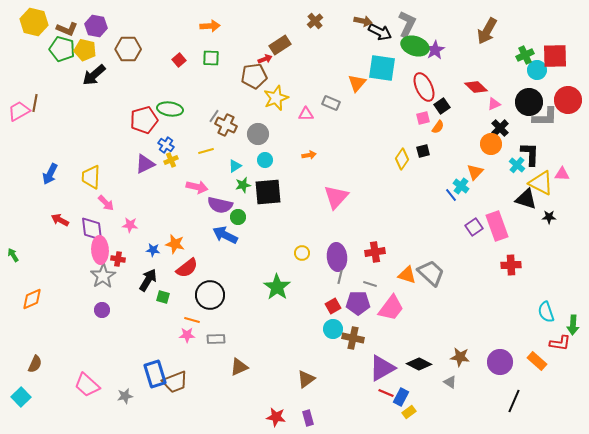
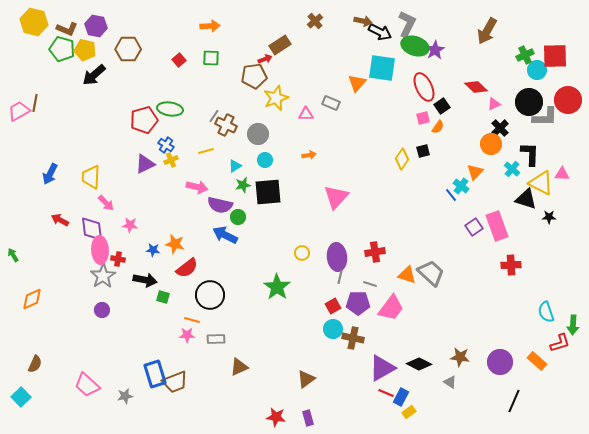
cyan cross at (517, 165): moved 5 px left, 4 px down
black arrow at (148, 280): moved 3 px left; rotated 70 degrees clockwise
red L-shape at (560, 343): rotated 25 degrees counterclockwise
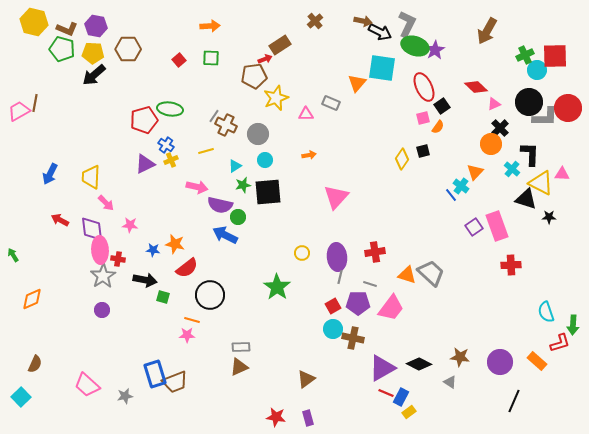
yellow pentagon at (85, 50): moved 8 px right, 3 px down; rotated 10 degrees counterclockwise
red circle at (568, 100): moved 8 px down
gray rectangle at (216, 339): moved 25 px right, 8 px down
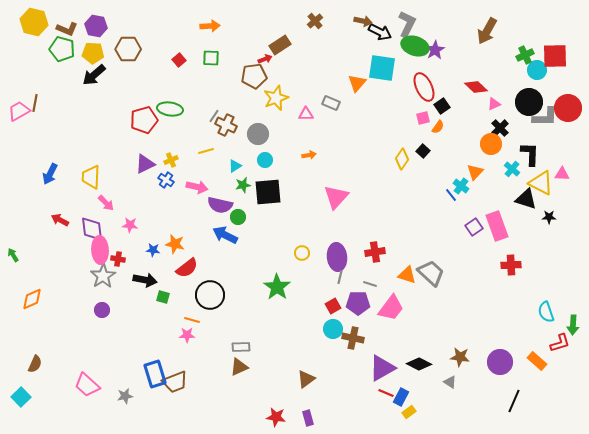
blue cross at (166, 145): moved 35 px down
black square at (423, 151): rotated 32 degrees counterclockwise
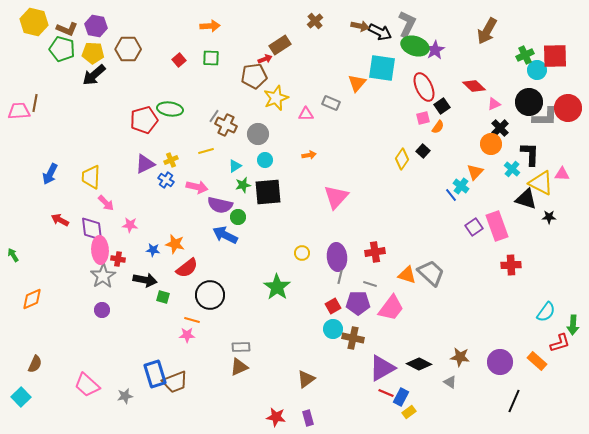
brown arrow at (363, 21): moved 3 px left, 5 px down
red diamond at (476, 87): moved 2 px left, 1 px up
pink trapezoid at (19, 111): rotated 25 degrees clockwise
cyan semicircle at (546, 312): rotated 125 degrees counterclockwise
